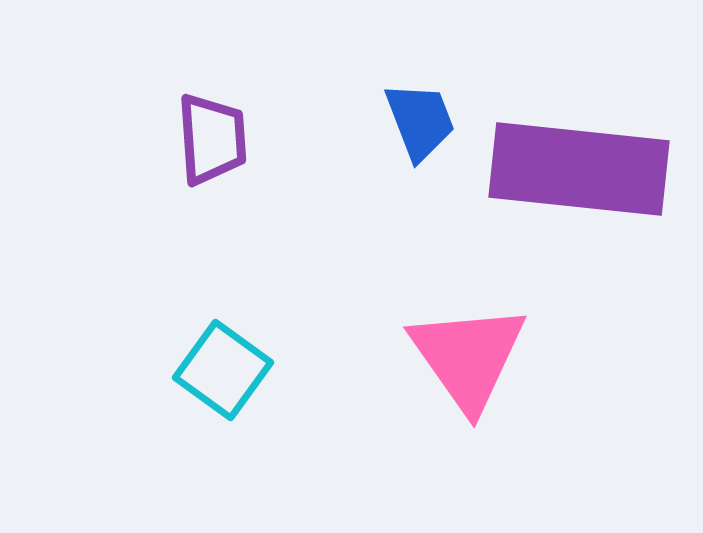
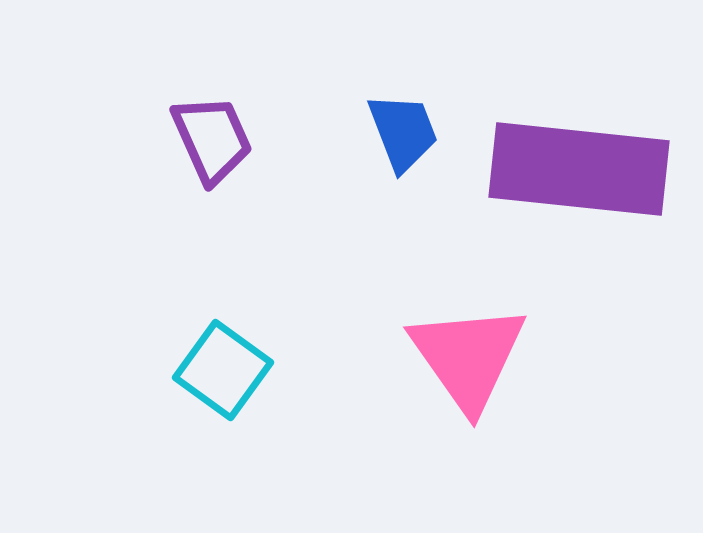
blue trapezoid: moved 17 px left, 11 px down
purple trapezoid: rotated 20 degrees counterclockwise
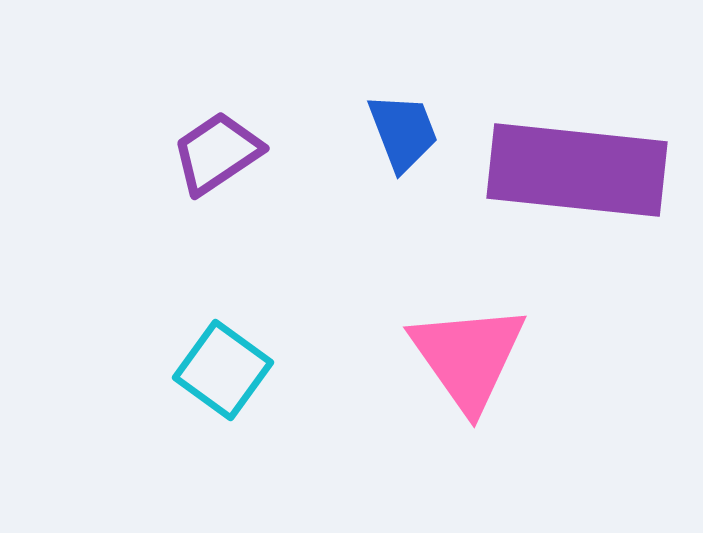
purple trapezoid: moved 5 px right, 14 px down; rotated 100 degrees counterclockwise
purple rectangle: moved 2 px left, 1 px down
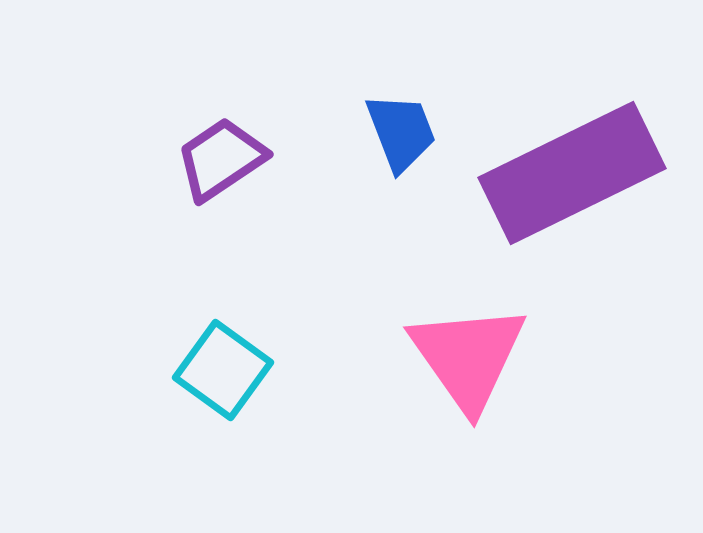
blue trapezoid: moved 2 px left
purple trapezoid: moved 4 px right, 6 px down
purple rectangle: moved 5 px left, 3 px down; rotated 32 degrees counterclockwise
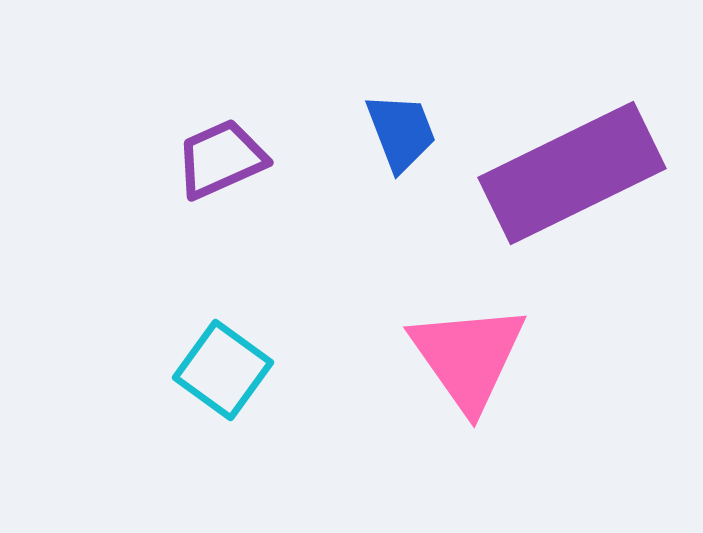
purple trapezoid: rotated 10 degrees clockwise
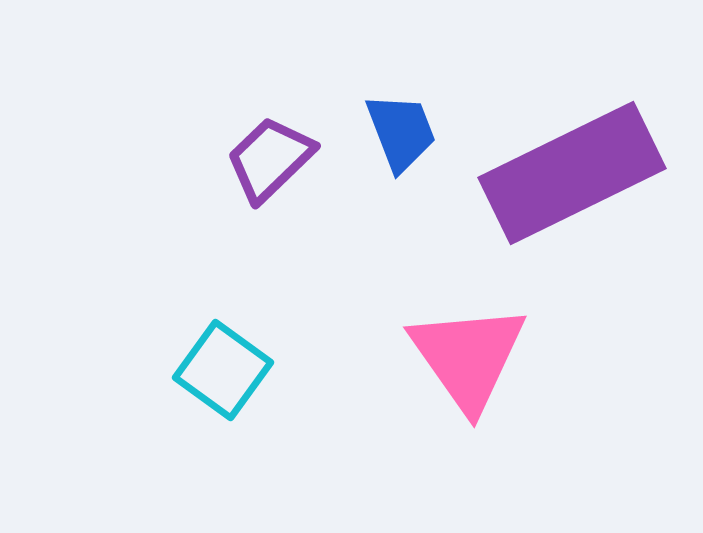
purple trapezoid: moved 49 px right; rotated 20 degrees counterclockwise
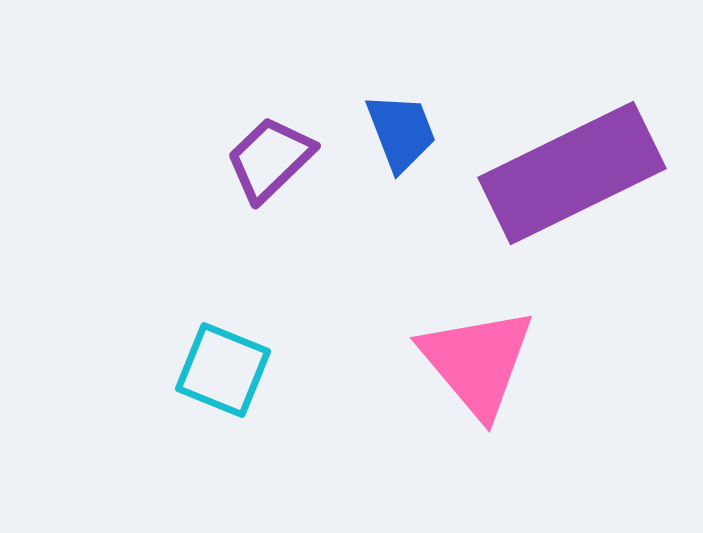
pink triangle: moved 9 px right, 5 px down; rotated 5 degrees counterclockwise
cyan square: rotated 14 degrees counterclockwise
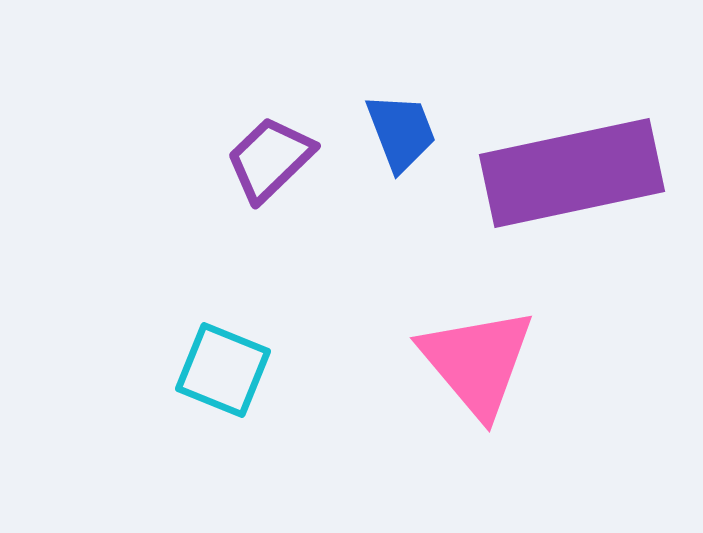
purple rectangle: rotated 14 degrees clockwise
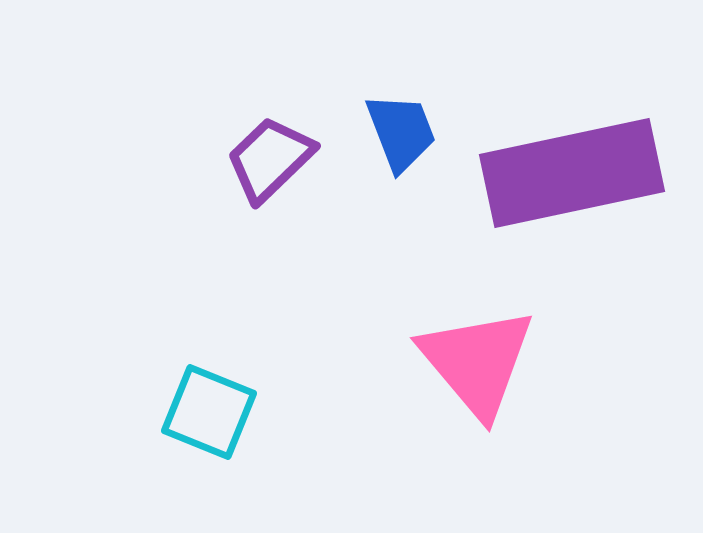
cyan square: moved 14 px left, 42 px down
